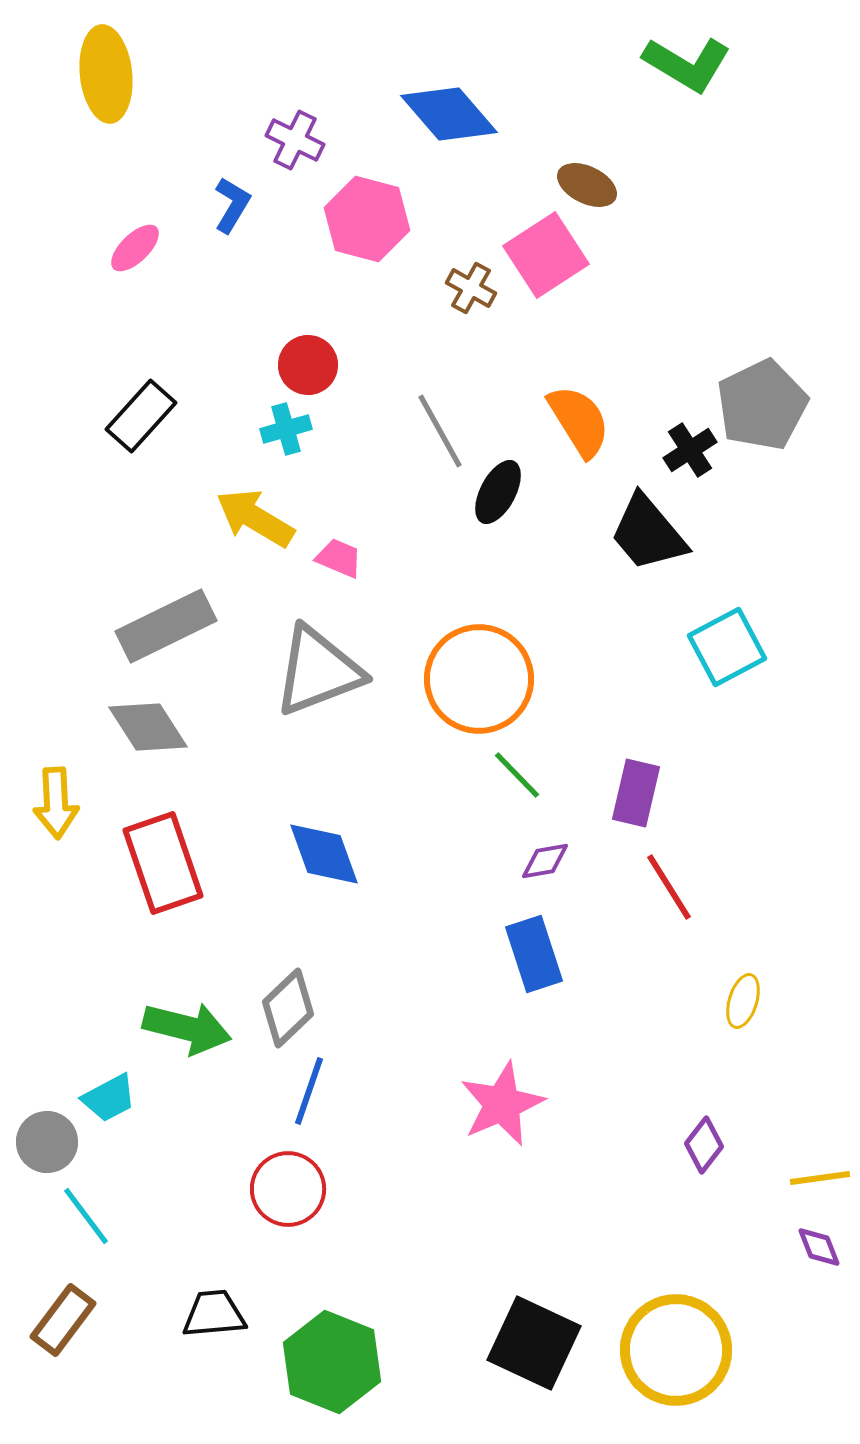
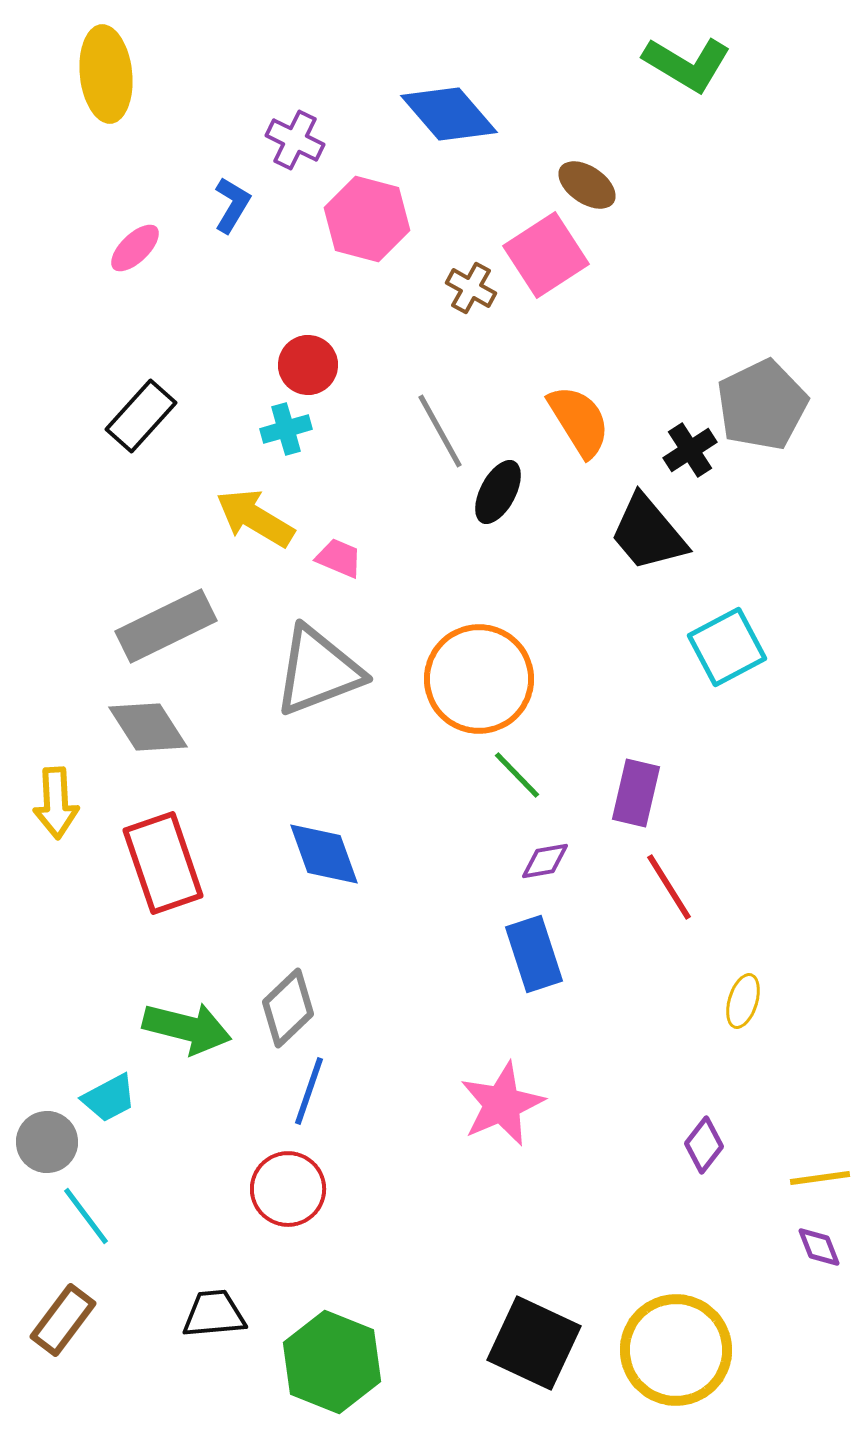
brown ellipse at (587, 185): rotated 8 degrees clockwise
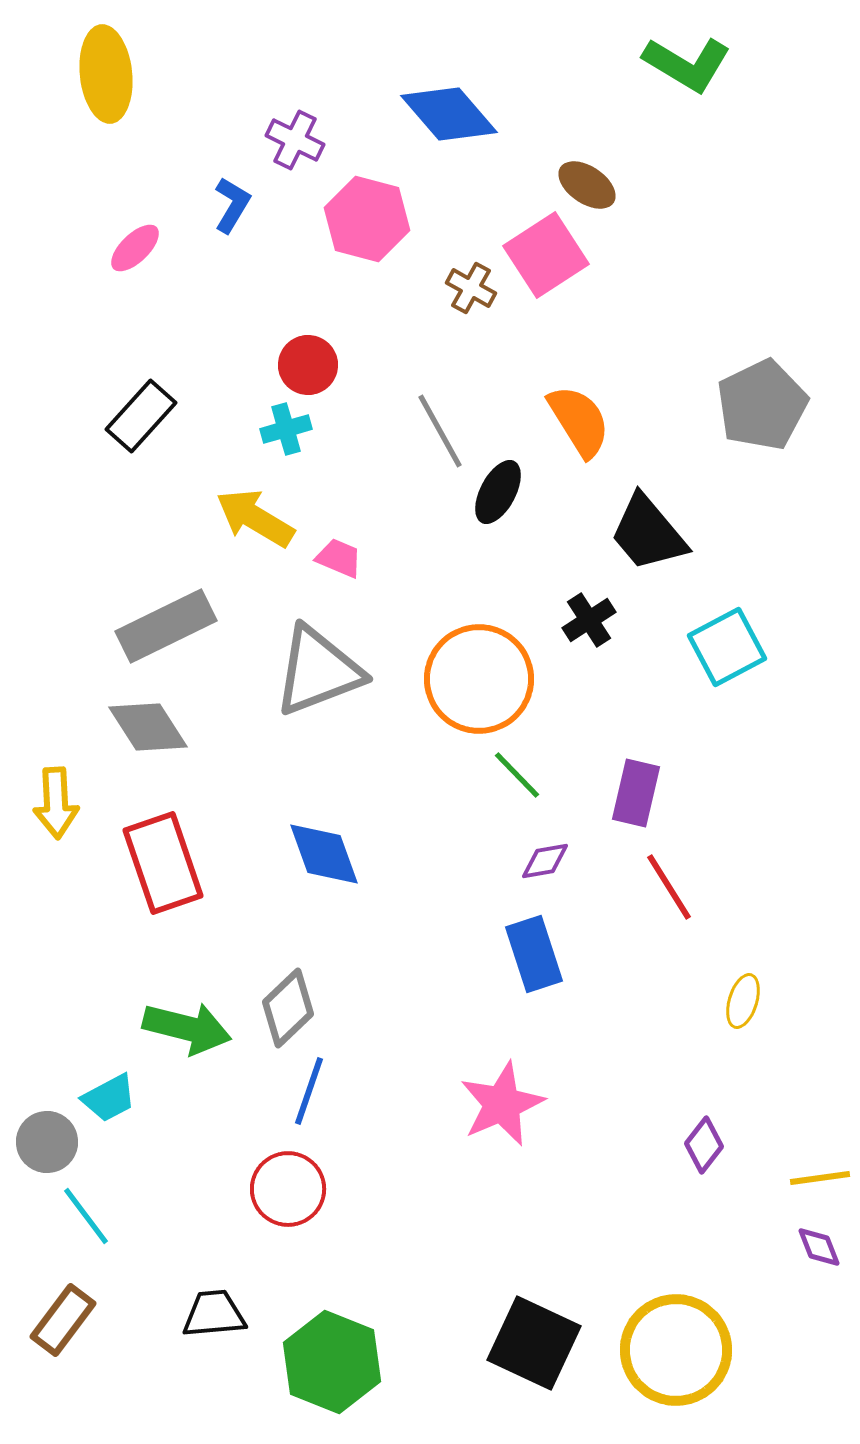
black cross at (690, 450): moved 101 px left, 170 px down
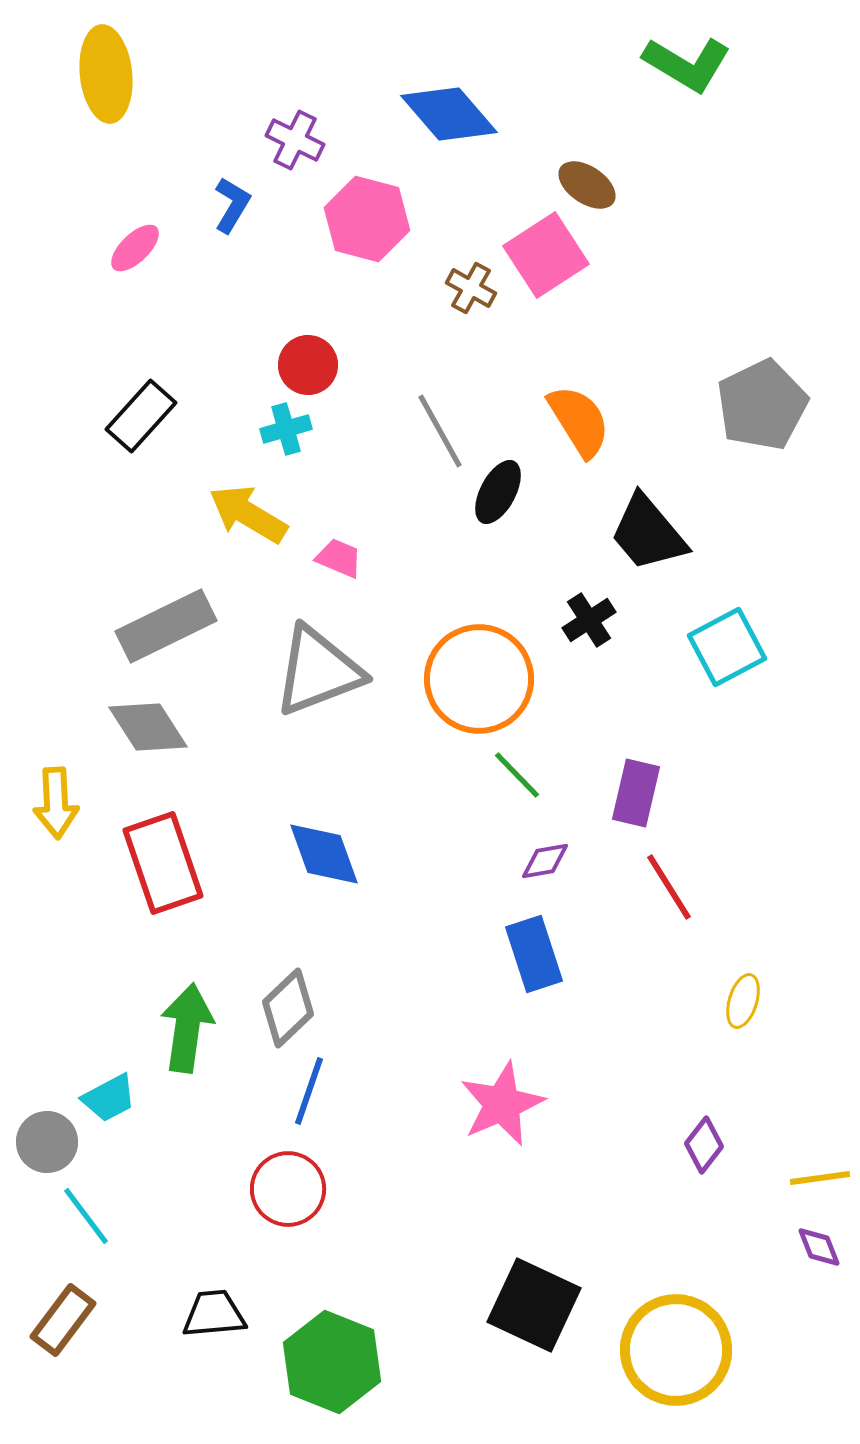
yellow arrow at (255, 518): moved 7 px left, 4 px up
green arrow at (187, 1028): rotated 96 degrees counterclockwise
black square at (534, 1343): moved 38 px up
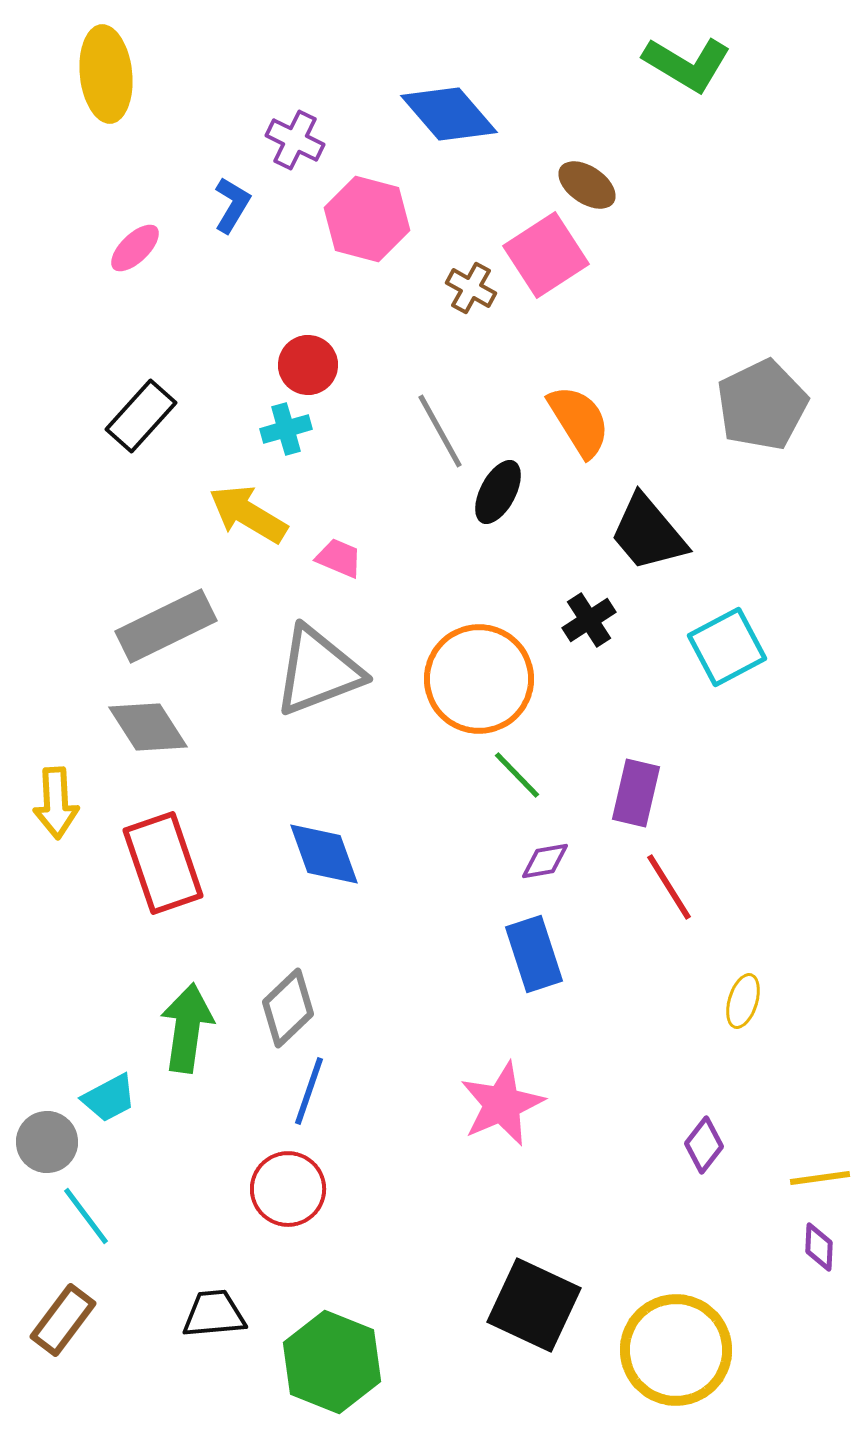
purple diamond at (819, 1247): rotated 24 degrees clockwise
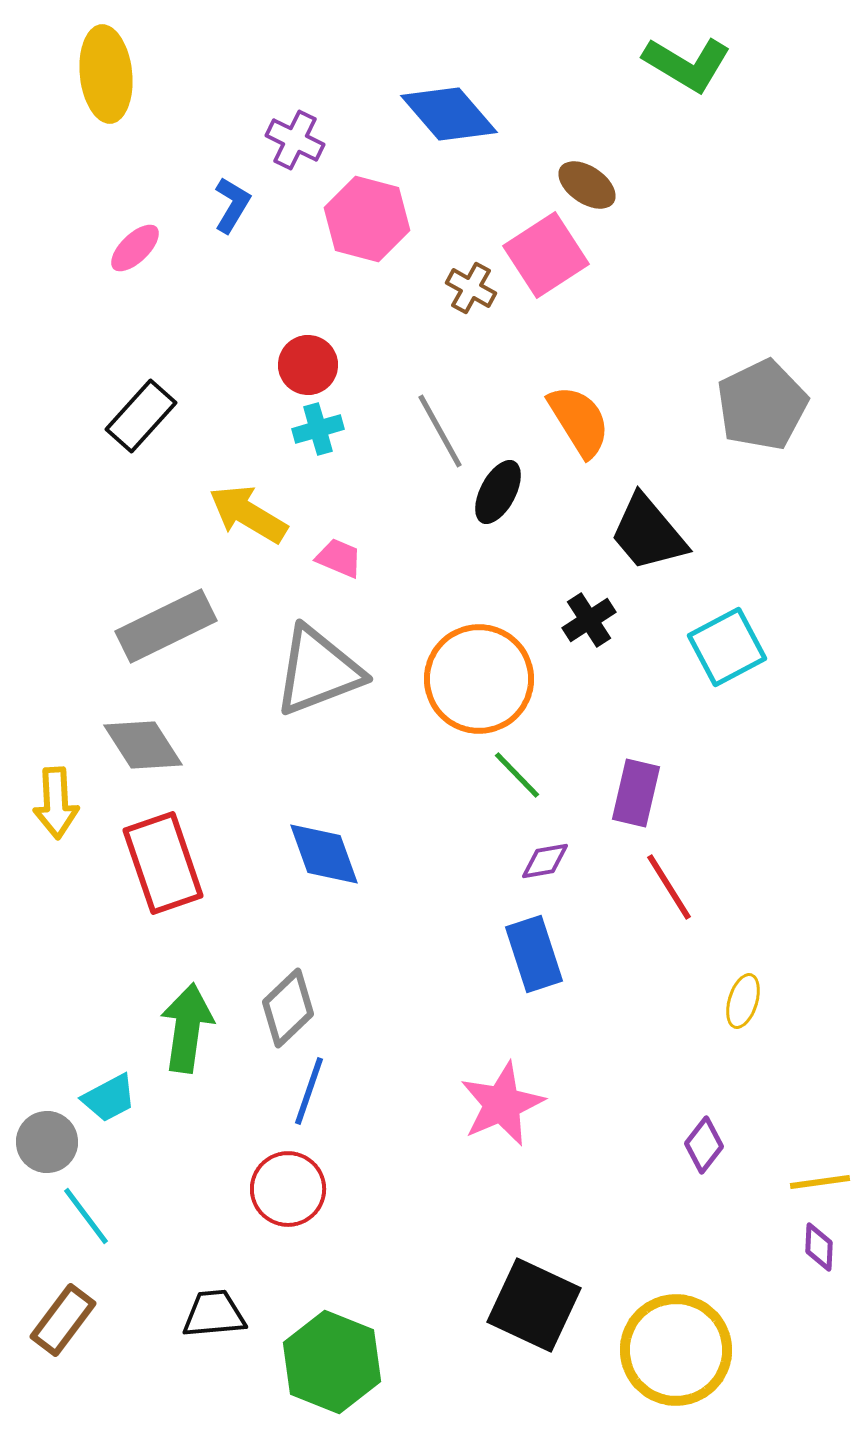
cyan cross at (286, 429): moved 32 px right
gray diamond at (148, 727): moved 5 px left, 18 px down
yellow line at (820, 1178): moved 4 px down
